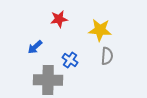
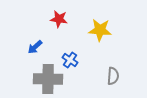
red star: rotated 18 degrees clockwise
gray semicircle: moved 6 px right, 20 px down
gray cross: moved 1 px up
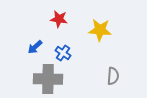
blue cross: moved 7 px left, 7 px up
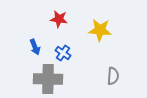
blue arrow: rotated 70 degrees counterclockwise
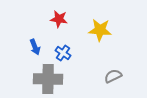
gray semicircle: rotated 120 degrees counterclockwise
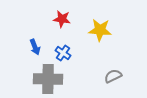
red star: moved 3 px right
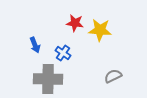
red star: moved 13 px right, 4 px down
blue arrow: moved 2 px up
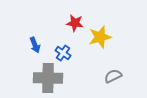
yellow star: moved 7 px down; rotated 20 degrees counterclockwise
gray cross: moved 1 px up
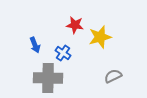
red star: moved 2 px down
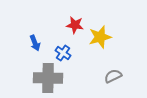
blue arrow: moved 2 px up
